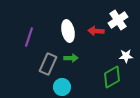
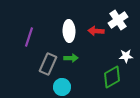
white ellipse: moved 1 px right; rotated 10 degrees clockwise
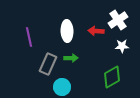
white ellipse: moved 2 px left
purple line: rotated 30 degrees counterclockwise
white star: moved 4 px left, 10 px up
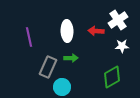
gray rectangle: moved 3 px down
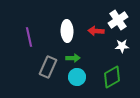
green arrow: moved 2 px right
cyan circle: moved 15 px right, 10 px up
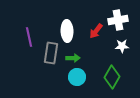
white cross: rotated 24 degrees clockwise
red arrow: rotated 56 degrees counterclockwise
gray rectangle: moved 3 px right, 14 px up; rotated 15 degrees counterclockwise
green diamond: rotated 30 degrees counterclockwise
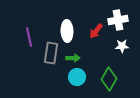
green diamond: moved 3 px left, 2 px down
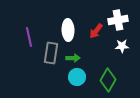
white ellipse: moved 1 px right, 1 px up
green diamond: moved 1 px left, 1 px down
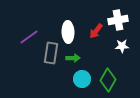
white ellipse: moved 2 px down
purple line: rotated 66 degrees clockwise
cyan circle: moved 5 px right, 2 px down
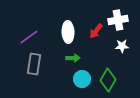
gray rectangle: moved 17 px left, 11 px down
